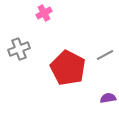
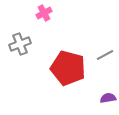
gray cross: moved 1 px right, 5 px up
red pentagon: rotated 12 degrees counterclockwise
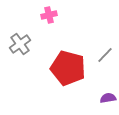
pink cross: moved 5 px right, 2 px down; rotated 14 degrees clockwise
gray cross: rotated 15 degrees counterclockwise
gray line: rotated 18 degrees counterclockwise
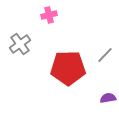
red pentagon: rotated 16 degrees counterclockwise
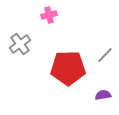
purple semicircle: moved 5 px left, 3 px up
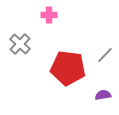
pink cross: rotated 14 degrees clockwise
gray cross: rotated 10 degrees counterclockwise
red pentagon: rotated 8 degrees clockwise
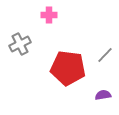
gray cross: rotated 20 degrees clockwise
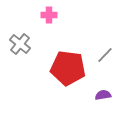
gray cross: rotated 25 degrees counterclockwise
